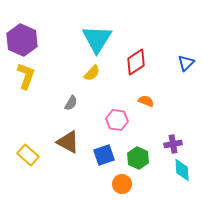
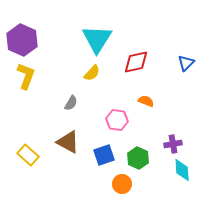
red diamond: rotated 20 degrees clockwise
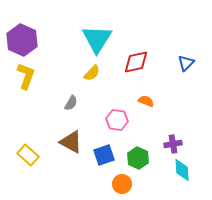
brown triangle: moved 3 px right
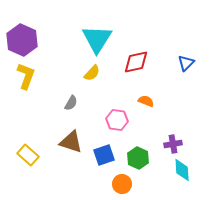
brown triangle: rotated 10 degrees counterclockwise
